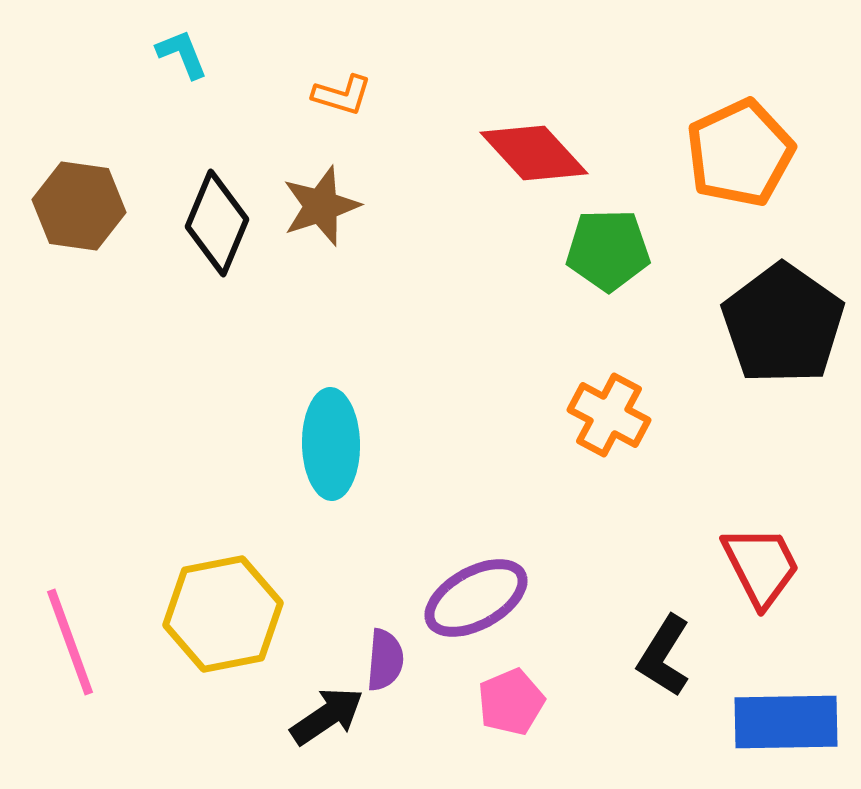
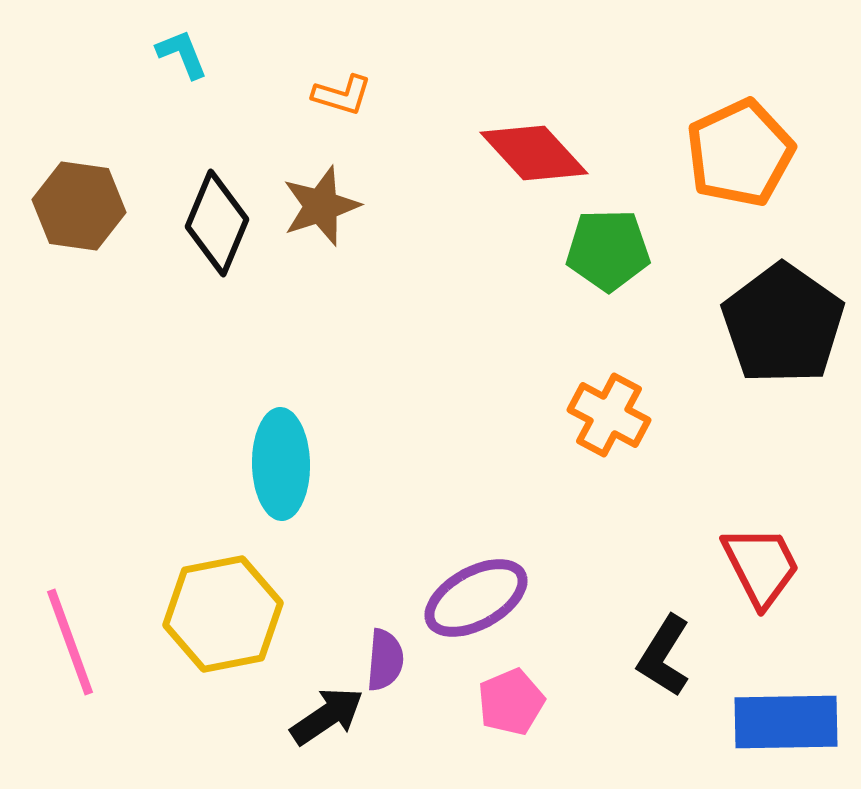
cyan ellipse: moved 50 px left, 20 px down
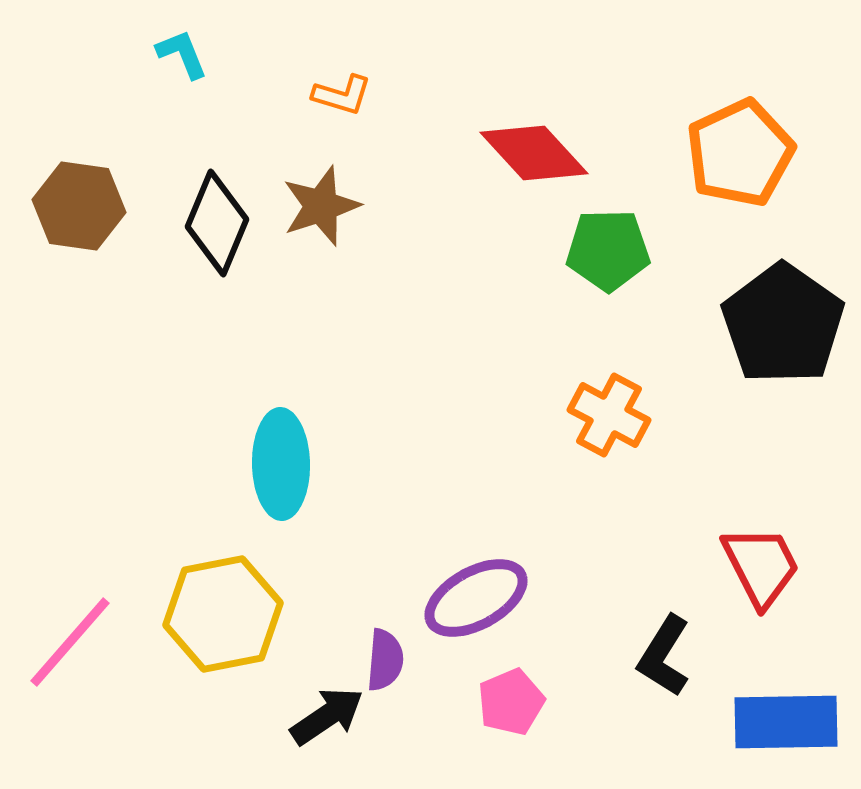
pink line: rotated 61 degrees clockwise
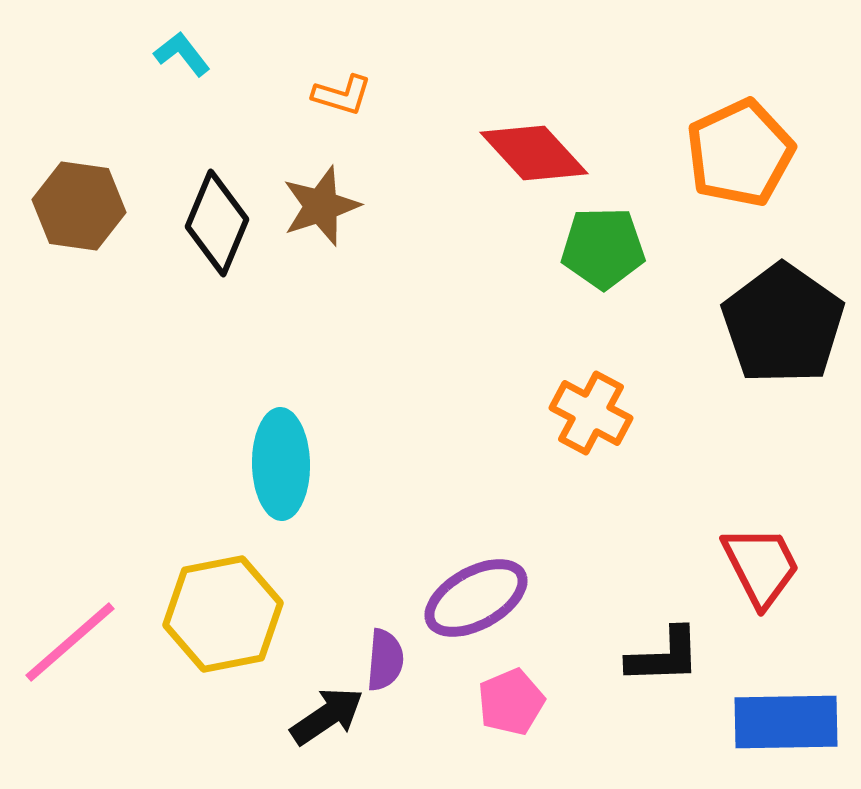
cyan L-shape: rotated 16 degrees counterclockwise
green pentagon: moved 5 px left, 2 px up
orange cross: moved 18 px left, 2 px up
pink line: rotated 8 degrees clockwise
black L-shape: rotated 124 degrees counterclockwise
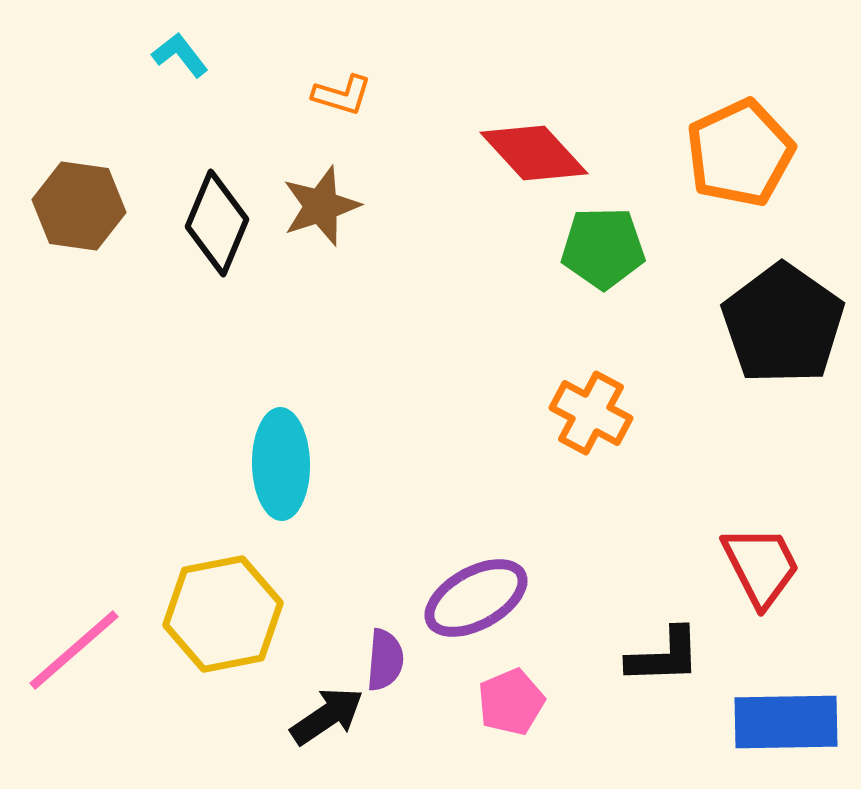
cyan L-shape: moved 2 px left, 1 px down
pink line: moved 4 px right, 8 px down
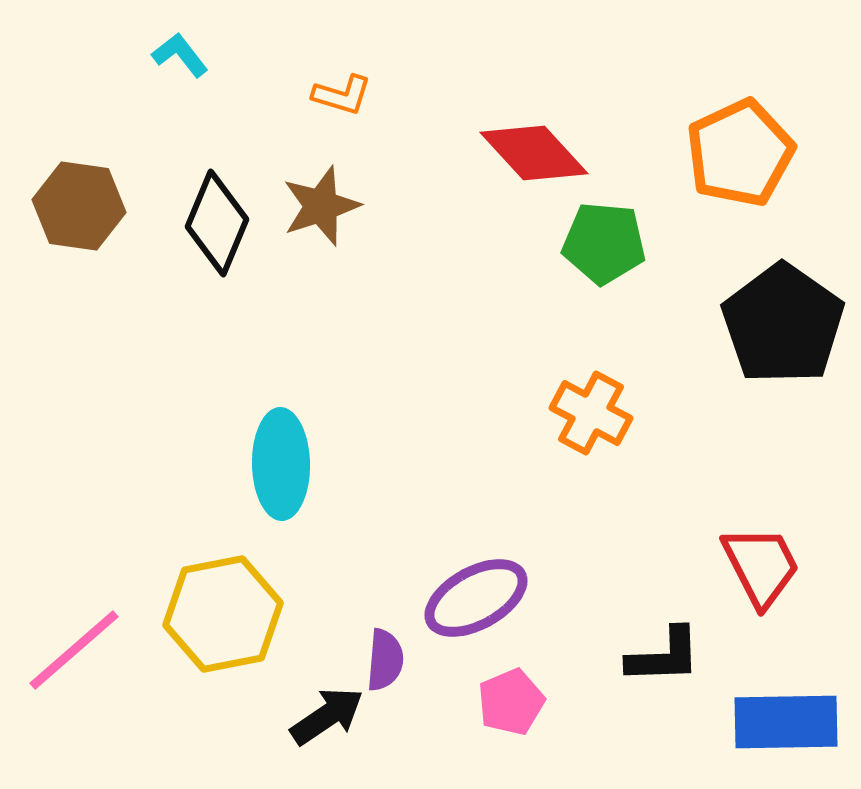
green pentagon: moved 1 px right, 5 px up; rotated 6 degrees clockwise
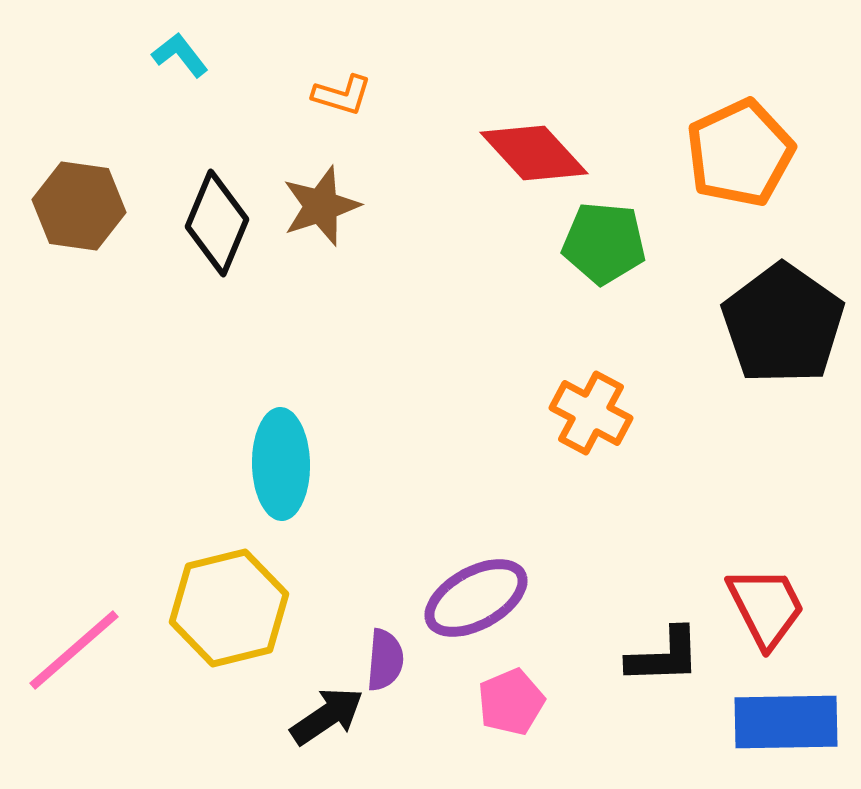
red trapezoid: moved 5 px right, 41 px down
yellow hexagon: moved 6 px right, 6 px up; rotated 3 degrees counterclockwise
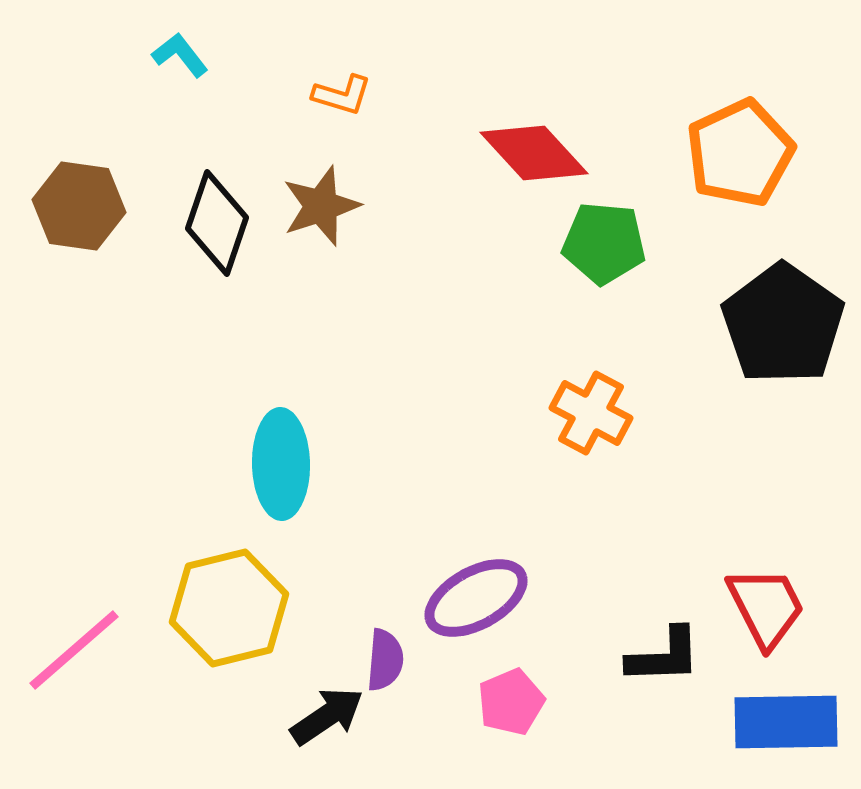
black diamond: rotated 4 degrees counterclockwise
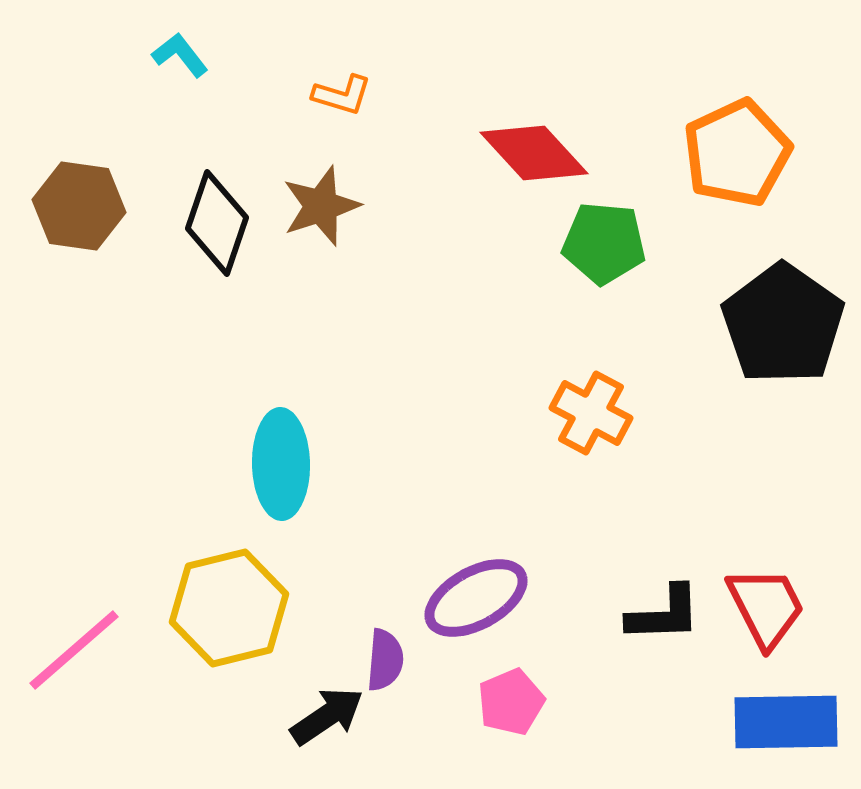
orange pentagon: moved 3 px left
black L-shape: moved 42 px up
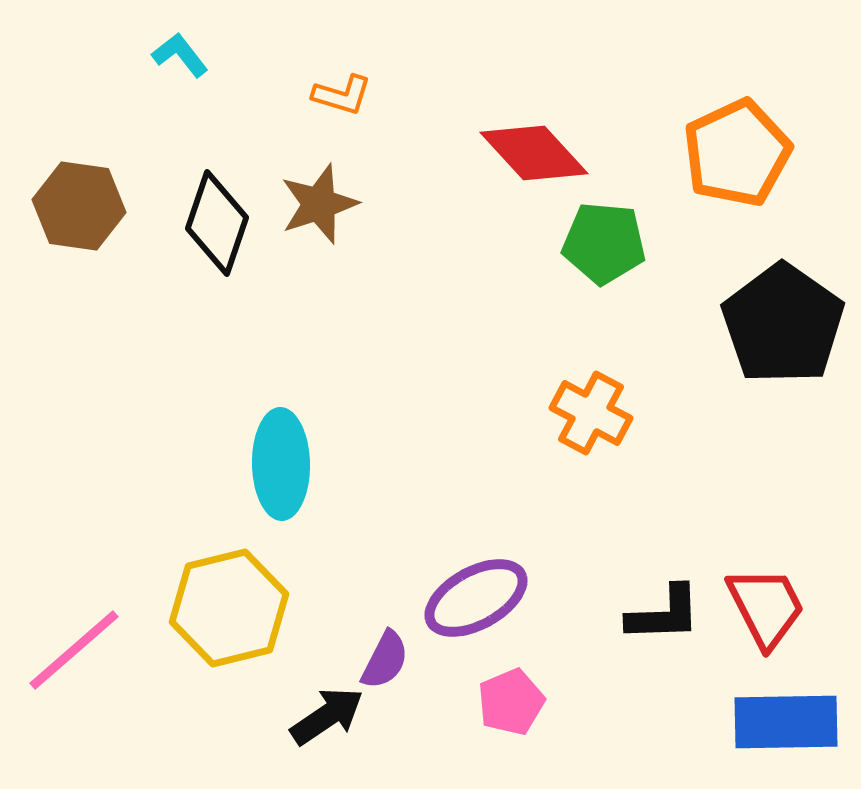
brown star: moved 2 px left, 2 px up
purple semicircle: rotated 22 degrees clockwise
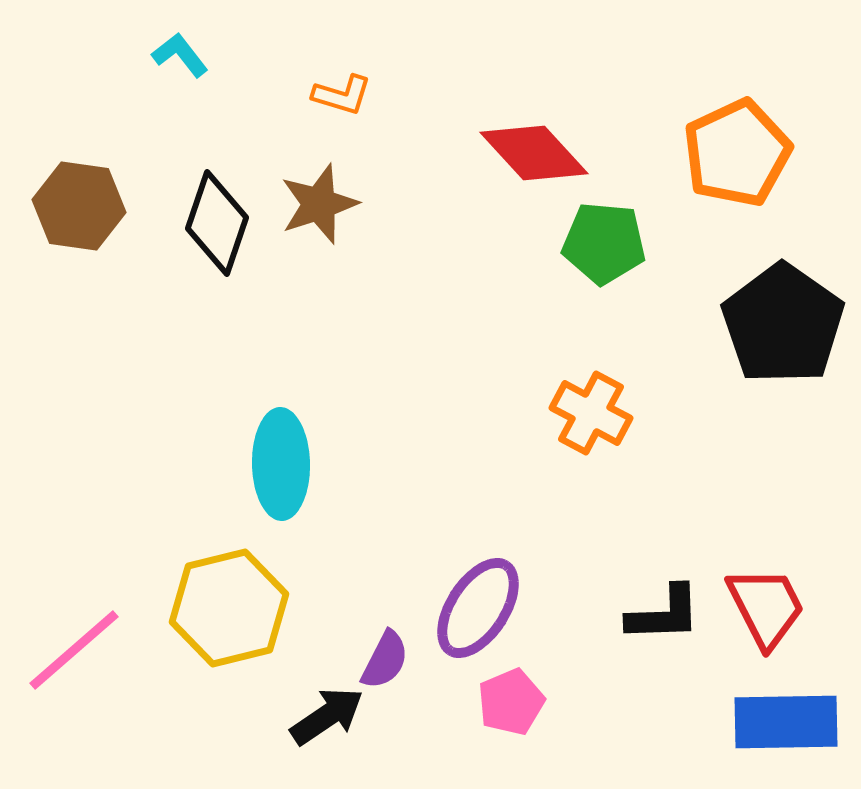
purple ellipse: moved 2 px right, 10 px down; rotated 28 degrees counterclockwise
